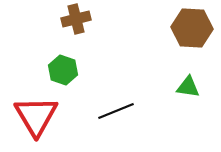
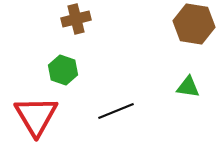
brown hexagon: moved 2 px right, 4 px up; rotated 6 degrees clockwise
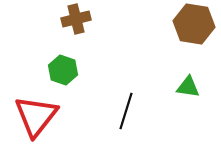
black line: moved 10 px right; rotated 51 degrees counterclockwise
red triangle: rotated 9 degrees clockwise
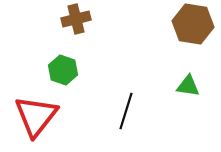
brown hexagon: moved 1 px left
green triangle: moved 1 px up
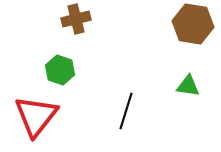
green hexagon: moved 3 px left
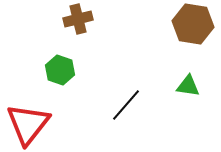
brown cross: moved 2 px right
black line: moved 6 px up; rotated 24 degrees clockwise
red triangle: moved 8 px left, 8 px down
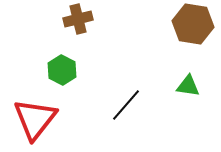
green hexagon: moved 2 px right; rotated 8 degrees clockwise
red triangle: moved 7 px right, 5 px up
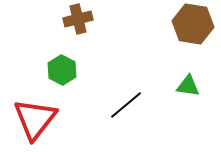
black line: rotated 9 degrees clockwise
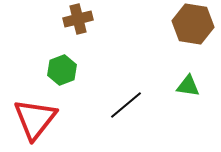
green hexagon: rotated 12 degrees clockwise
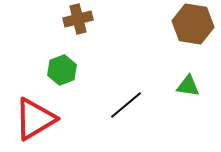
red triangle: rotated 21 degrees clockwise
